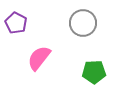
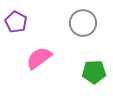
purple pentagon: moved 1 px up
pink semicircle: rotated 16 degrees clockwise
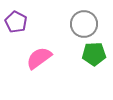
gray circle: moved 1 px right, 1 px down
green pentagon: moved 18 px up
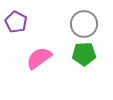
green pentagon: moved 10 px left
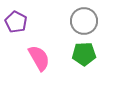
gray circle: moved 3 px up
pink semicircle: rotated 96 degrees clockwise
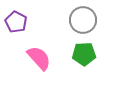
gray circle: moved 1 px left, 1 px up
pink semicircle: rotated 12 degrees counterclockwise
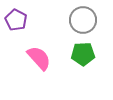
purple pentagon: moved 2 px up
green pentagon: moved 1 px left
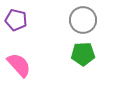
purple pentagon: rotated 15 degrees counterclockwise
pink semicircle: moved 20 px left, 7 px down
